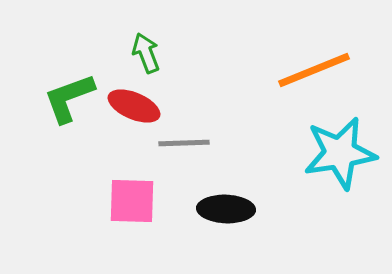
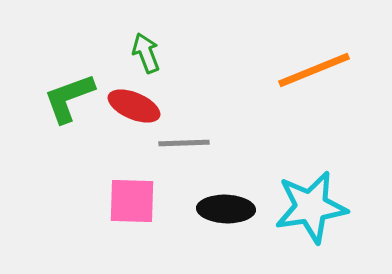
cyan star: moved 29 px left, 54 px down
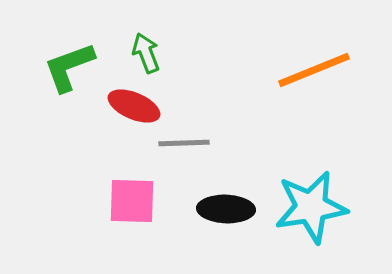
green L-shape: moved 31 px up
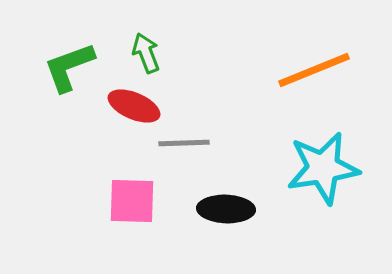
cyan star: moved 12 px right, 39 px up
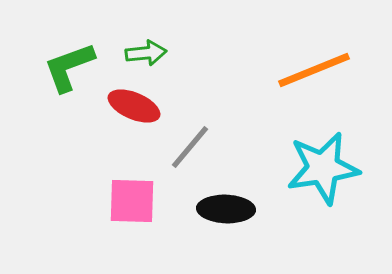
green arrow: rotated 105 degrees clockwise
gray line: moved 6 px right, 4 px down; rotated 48 degrees counterclockwise
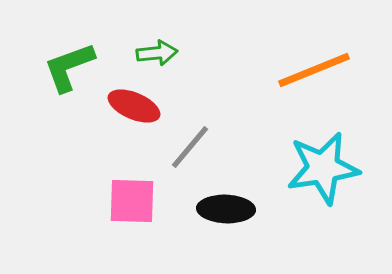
green arrow: moved 11 px right
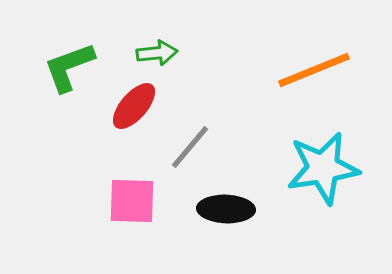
red ellipse: rotated 72 degrees counterclockwise
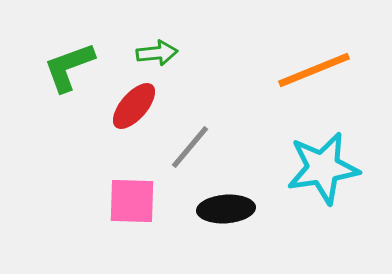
black ellipse: rotated 6 degrees counterclockwise
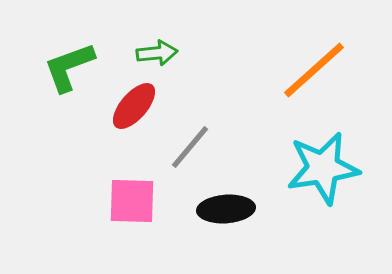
orange line: rotated 20 degrees counterclockwise
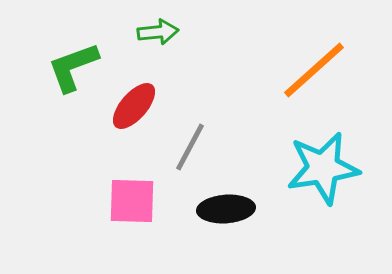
green arrow: moved 1 px right, 21 px up
green L-shape: moved 4 px right
gray line: rotated 12 degrees counterclockwise
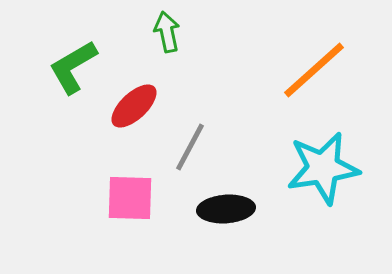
green arrow: moved 9 px right; rotated 96 degrees counterclockwise
green L-shape: rotated 10 degrees counterclockwise
red ellipse: rotated 6 degrees clockwise
pink square: moved 2 px left, 3 px up
